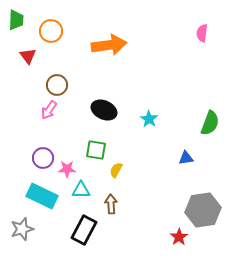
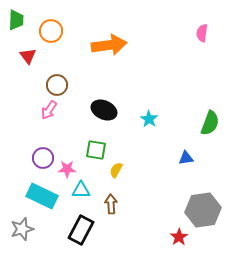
black rectangle: moved 3 px left
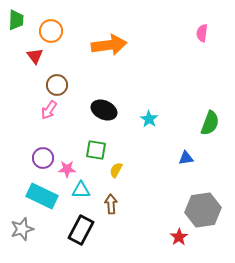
red triangle: moved 7 px right
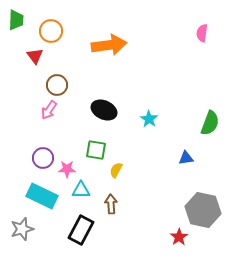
gray hexagon: rotated 20 degrees clockwise
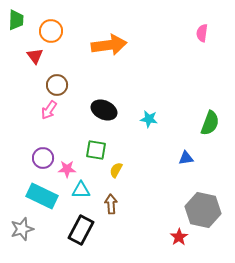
cyan star: rotated 24 degrees counterclockwise
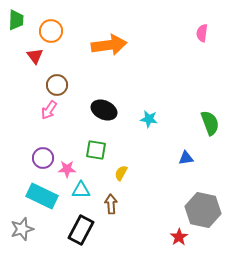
green semicircle: rotated 40 degrees counterclockwise
yellow semicircle: moved 5 px right, 3 px down
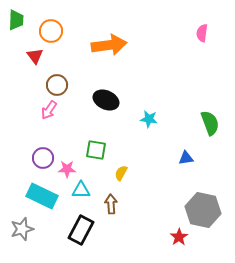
black ellipse: moved 2 px right, 10 px up
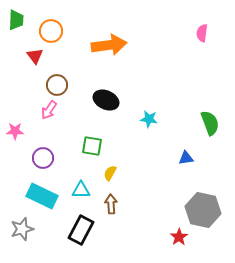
green square: moved 4 px left, 4 px up
pink star: moved 52 px left, 38 px up
yellow semicircle: moved 11 px left
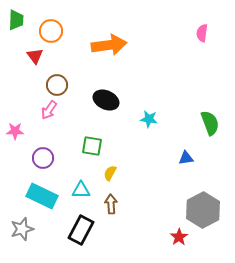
gray hexagon: rotated 20 degrees clockwise
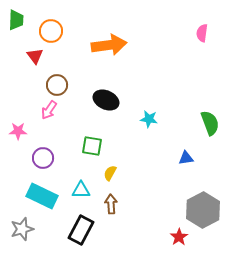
pink star: moved 3 px right
